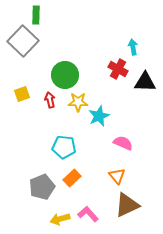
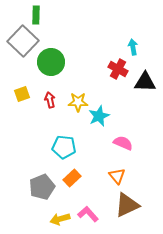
green circle: moved 14 px left, 13 px up
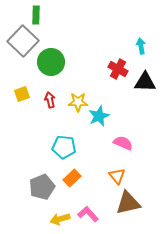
cyan arrow: moved 8 px right, 1 px up
brown triangle: moved 1 px right, 2 px up; rotated 12 degrees clockwise
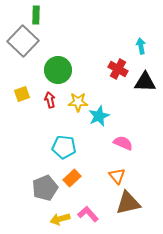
green circle: moved 7 px right, 8 px down
gray pentagon: moved 3 px right, 1 px down
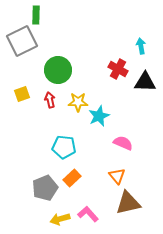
gray square: moved 1 px left; rotated 20 degrees clockwise
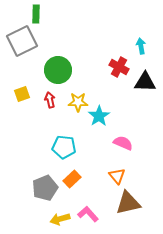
green rectangle: moved 1 px up
red cross: moved 1 px right, 2 px up
cyan star: rotated 10 degrees counterclockwise
orange rectangle: moved 1 px down
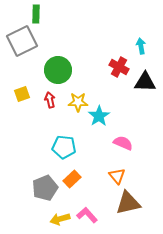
pink L-shape: moved 1 px left, 1 px down
